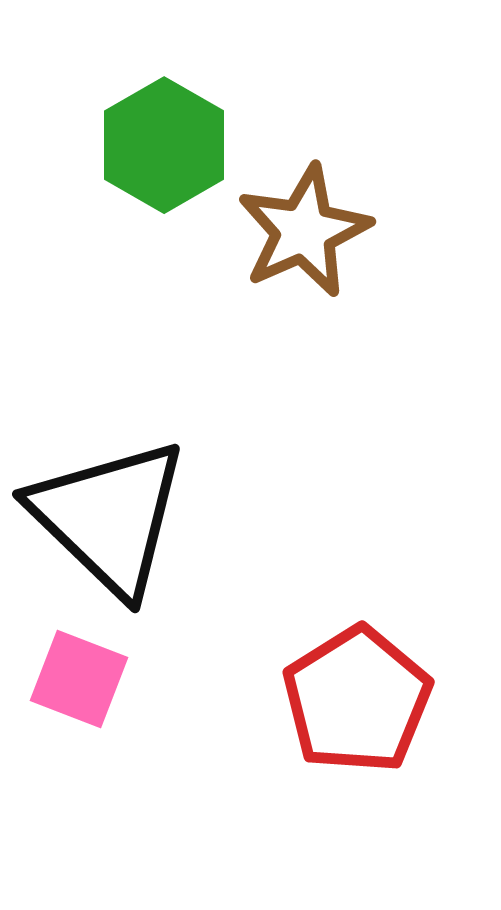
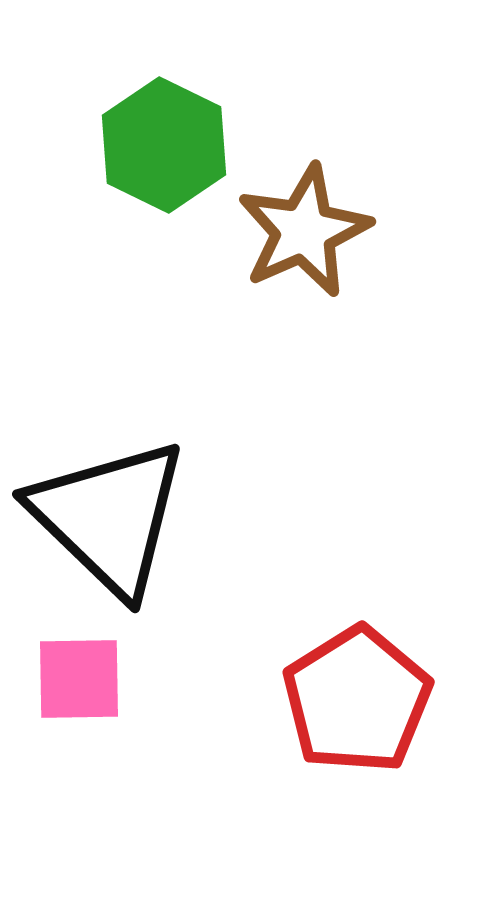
green hexagon: rotated 4 degrees counterclockwise
pink square: rotated 22 degrees counterclockwise
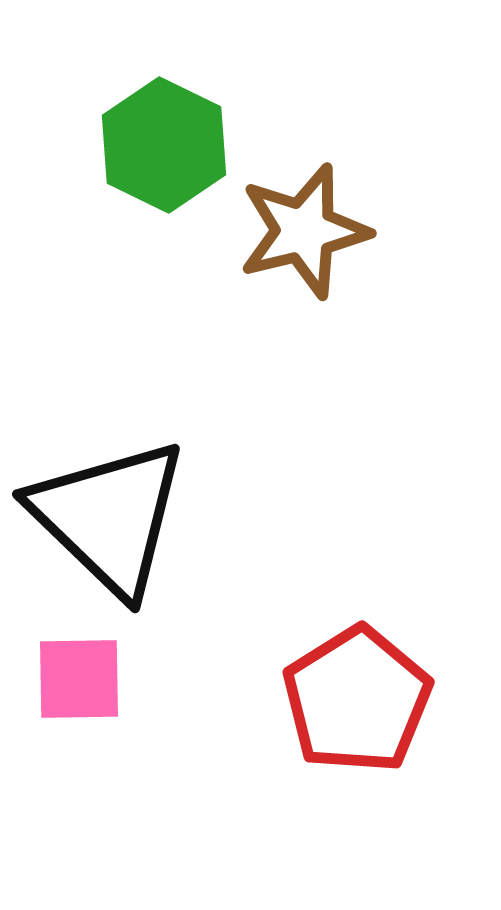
brown star: rotated 10 degrees clockwise
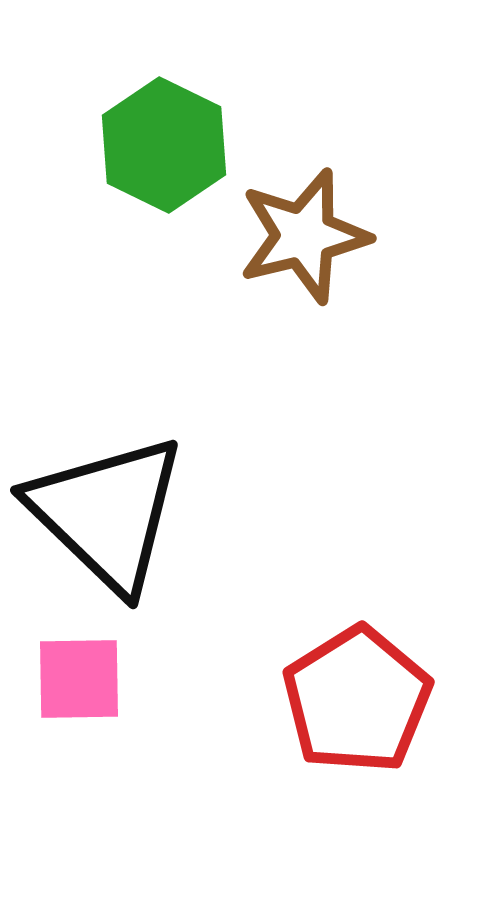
brown star: moved 5 px down
black triangle: moved 2 px left, 4 px up
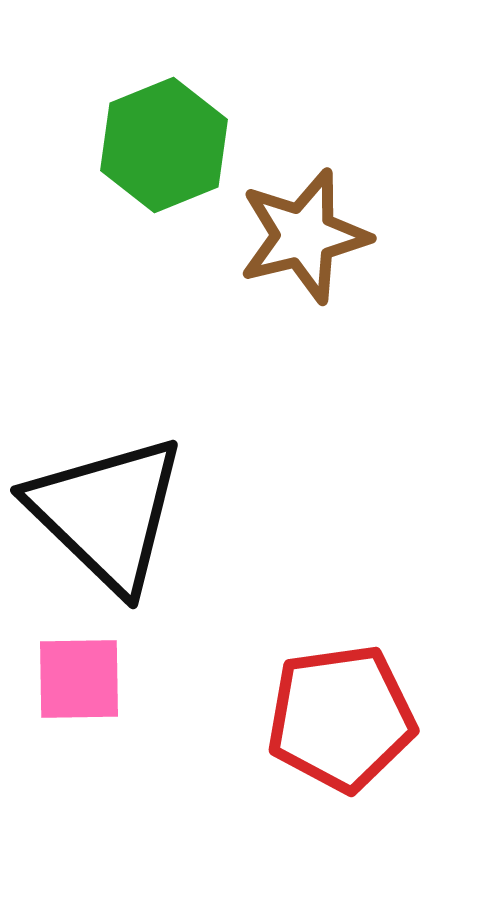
green hexagon: rotated 12 degrees clockwise
red pentagon: moved 16 px left, 18 px down; rotated 24 degrees clockwise
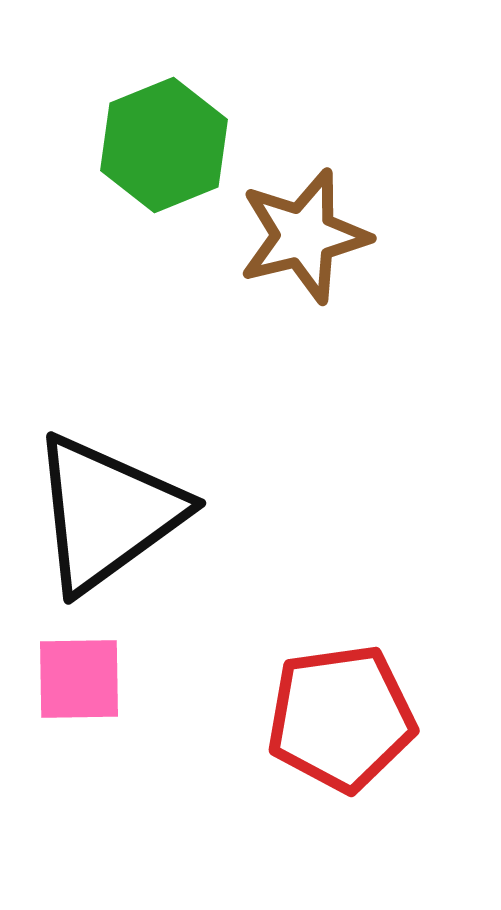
black triangle: rotated 40 degrees clockwise
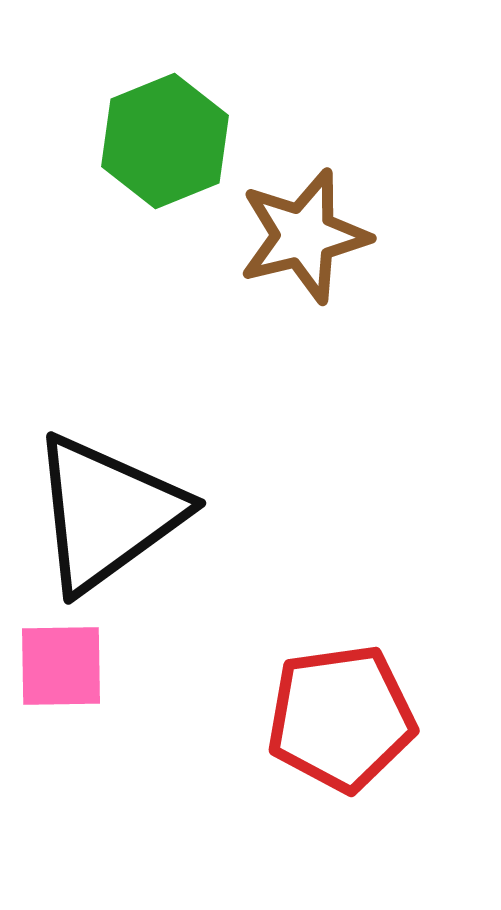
green hexagon: moved 1 px right, 4 px up
pink square: moved 18 px left, 13 px up
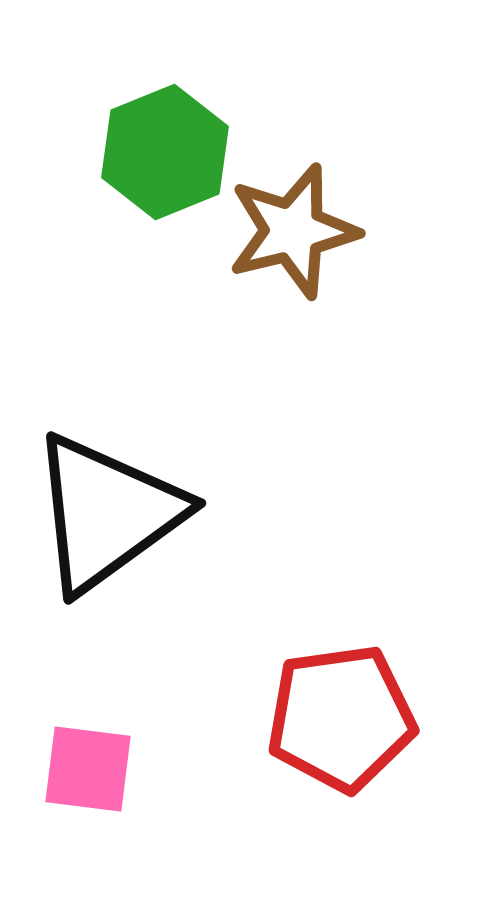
green hexagon: moved 11 px down
brown star: moved 11 px left, 5 px up
pink square: moved 27 px right, 103 px down; rotated 8 degrees clockwise
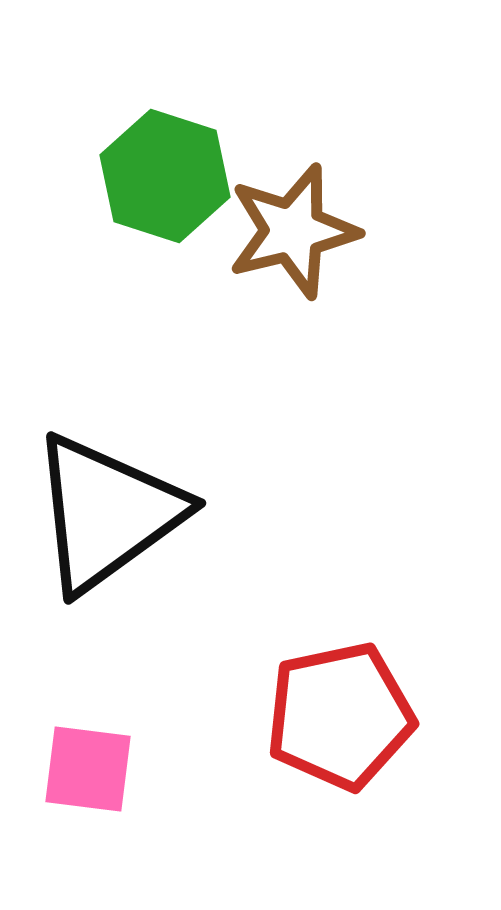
green hexagon: moved 24 px down; rotated 20 degrees counterclockwise
red pentagon: moved 1 px left, 2 px up; rotated 4 degrees counterclockwise
